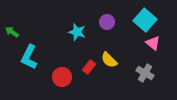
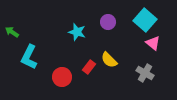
purple circle: moved 1 px right
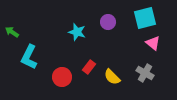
cyan square: moved 2 px up; rotated 35 degrees clockwise
yellow semicircle: moved 3 px right, 17 px down
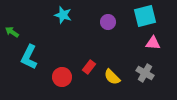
cyan square: moved 2 px up
cyan star: moved 14 px left, 17 px up
pink triangle: rotated 35 degrees counterclockwise
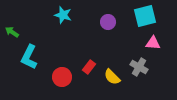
gray cross: moved 6 px left, 6 px up
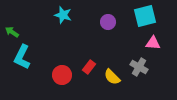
cyan L-shape: moved 7 px left
red circle: moved 2 px up
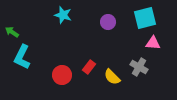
cyan square: moved 2 px down
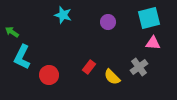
cyan square: moved 4 px right
gray cross: rotated 24 degrees clockwise
red circle: moved 13 px left
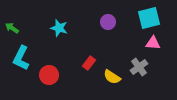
cyan star: moved 4 px left, 13 px down
green arrow: moved 4 px up
cyan L-shape: moved 1 px left, 1 px down
red rectangle: moved 4 px up
yellow semicircle: rotated 12 degrees counterclockwise
